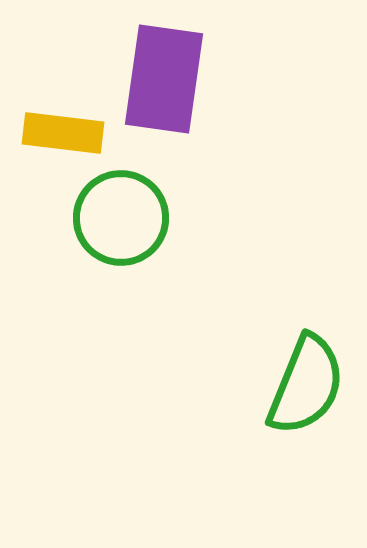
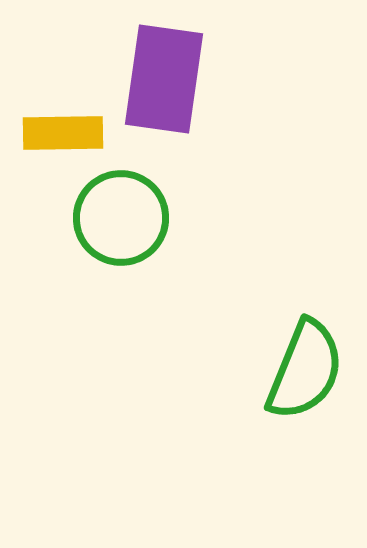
yellow rectangle: rotated 8 degrees counterclockwise
green semicircle: moved 1 px left, 15 px up
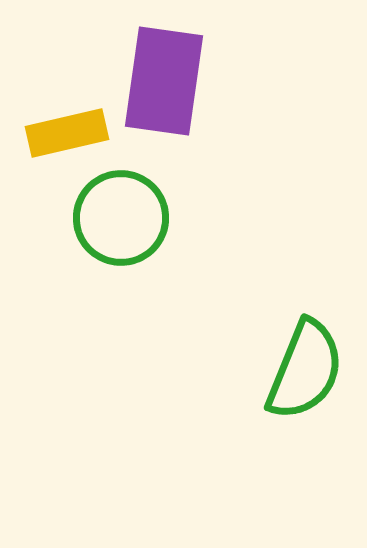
purple rectangle: moved 2 px down
yellow rectangle: moved 4 px right; rotated 12 degrees counterclockwise
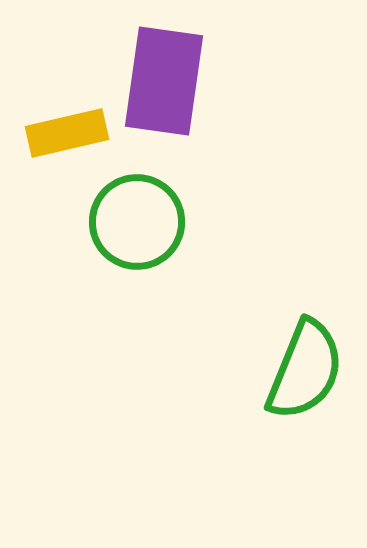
green circle: moved 16 px right, 4 px down
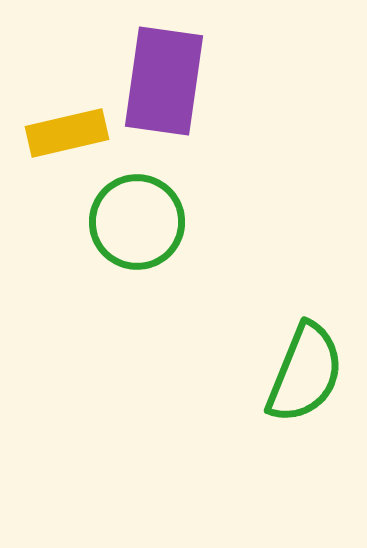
green semicircle: moved 3 px down
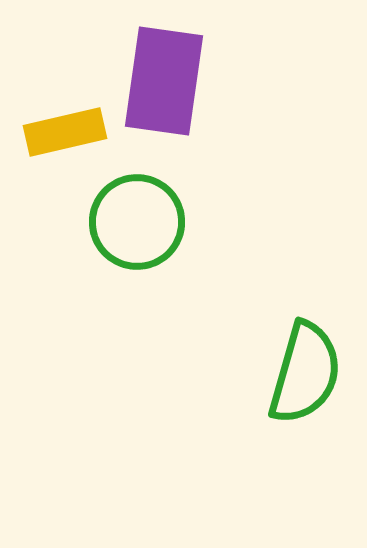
yellow rectangle: moved 2 px left, 1 px up
green semicircle: rotated 6 degrees counterclockwise
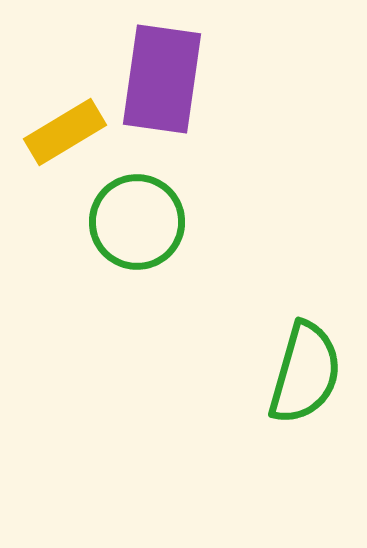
purple rectangle: moved 2 px left, 2 px up
yellow rectangle: rotated 18 degrees counterclockwise
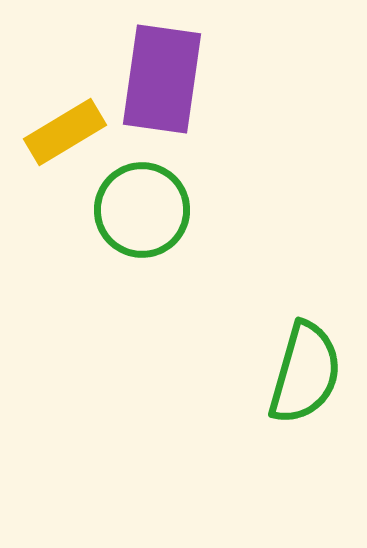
green circle: moved 5 px right, 12 px up
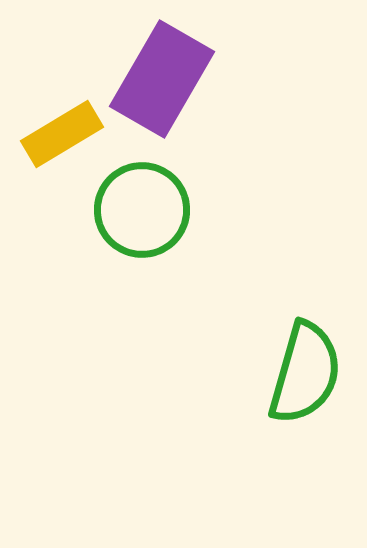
purple rectangle: rotated 22 degrees clockwise
yellow rectangle: moved 3 px left, 2 px down
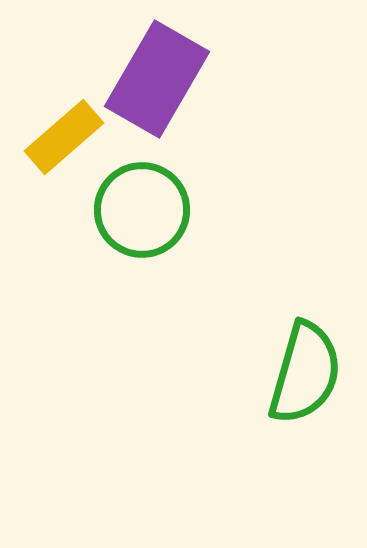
purple rectangle: moved 5 px left
yellow rectangle: moved 2 px right, 3 px down; rotated 10 degrees counterclockwise
